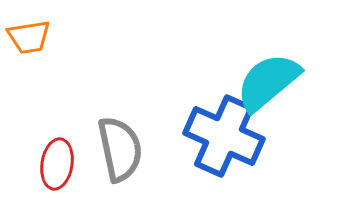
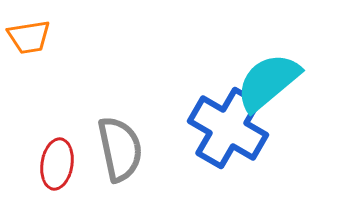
blue cross: moved 4 px right, 8 px up; rotated 6 degrees clockwise
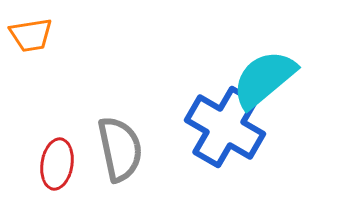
orange trapezoid: moved 2 px right, 2 px up
cyan semicircle: moved 4 px left, 3 px up
blue cross: moved 3 px left, 1 px up
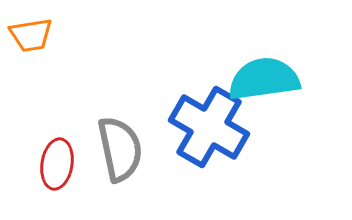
cyan semicircle: rotated 32 degrees clockwise
blue cross: moved 16 px left
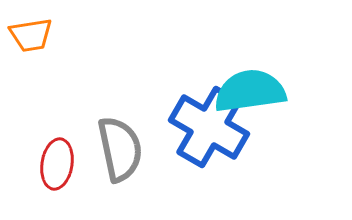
cyan semicircle: moved 14 px left, 12 px down
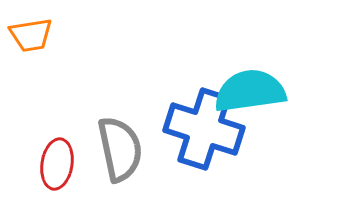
blue cross: moved 5 px left, 2 px down; rotated 12 degrees counterclockwise
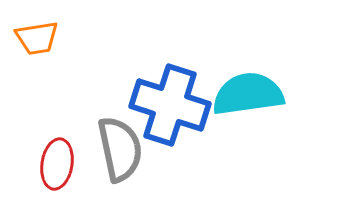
orange trapezoid: moved 6 px right, 3 px down
cyan semicircle: moved 2 px left, 3 px down
blue cross: moved 34 px left, 24 px up
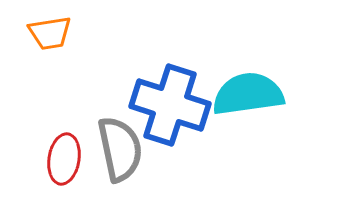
orange trapezoid: moved 13 px right, 5 px up
red ellipse: moved 7 px right, 5 px up
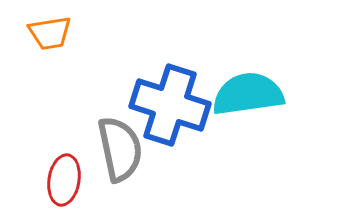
red ellipse: moved 21 px down
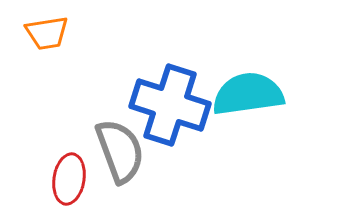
orange trapezoid: moved 3 px left
gray semicircle: moved 2 px down; rotated 8 degrees counterclockwise
red ellipse: moved 5 px right, 1 px up
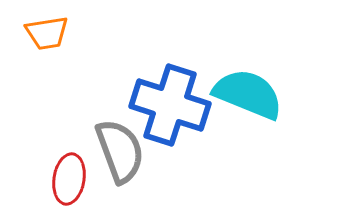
cyan semicircle: rotated 30 degrees clockwise
